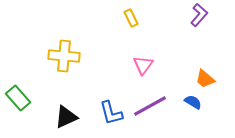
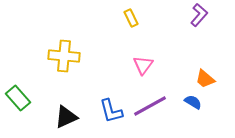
blue L-shape: moved 2 px up
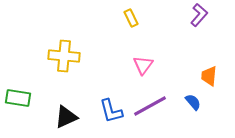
orange trapezoid: moved 4 px right, 3 px up; rotated 55 degrees clockwise
green rectangle: rotated 40 degrees counterclockwise
blue semicircle: rotated 18 degrees clockwise
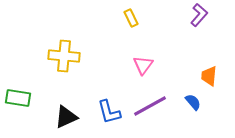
blue L-shape: moved 2 px left, 1 px down
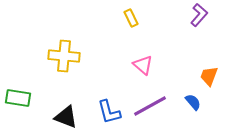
pink triangle: rotated 25 degrees counterclockwise
orange trapezoid: rotated 15 degrees clockwise
black triangle: rotated 45 degrees clockwise
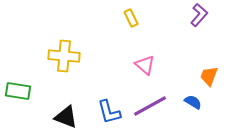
pink triangle: moved 2 px right
green rectangle: moved 7 px up
blue semicircle: rotated 18 degrees counterclockwise
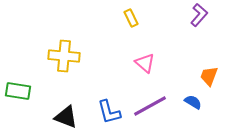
pink triangle: moved 2 px up
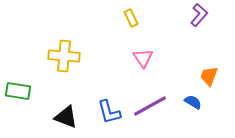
pink triangle: moved 2 px left, 5 px up; rotated 15 degrees clockwise
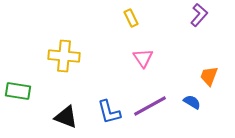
blue semicircle: moved 1 px left
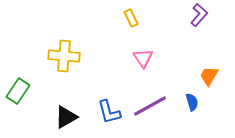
orange trapezoid: rotated 10 degrees clockwise
green rectangle: rotated 65 degrees counterclockwise
blue semicircle: rotated 42 degrees clockwise
black triangle: rotated 50 degrees counterclockwise
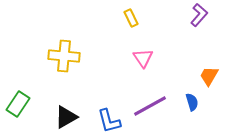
green rectangle: moved 13 px down
blue L-shape: moved 9 px down
